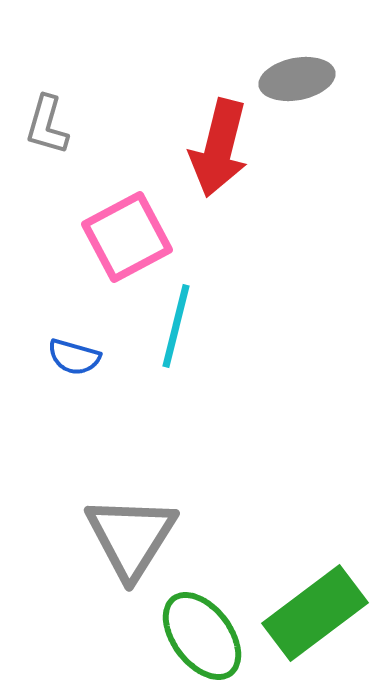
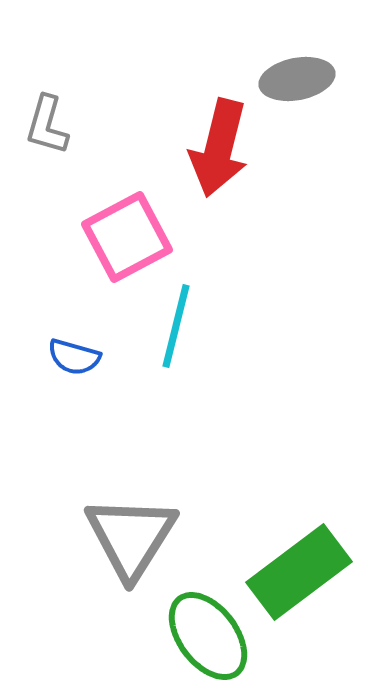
green rectangle: moved 16 px left, 41 px up
green ellipse: moved 6 px right
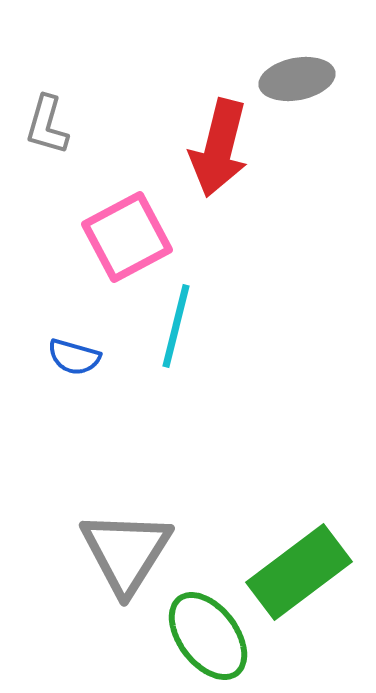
gray triangle: moved 5 px left, 15 px down
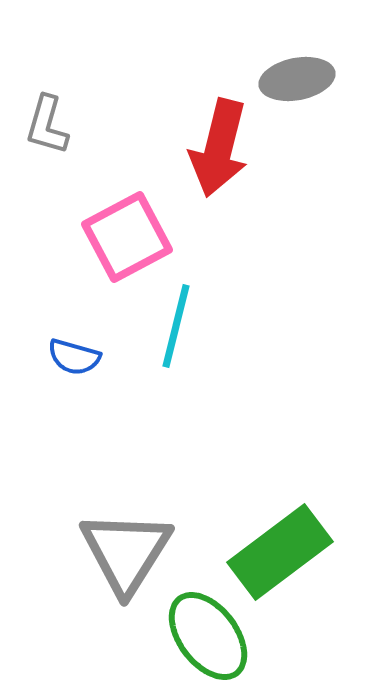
green rectangle: moved 19 px left, 20 px up
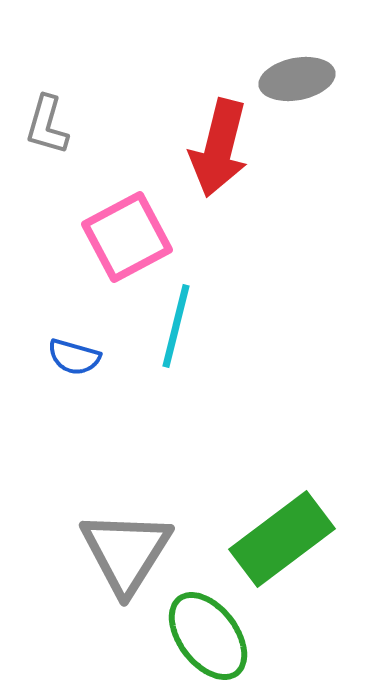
green rectangle: moved 2 px right, 13 px up
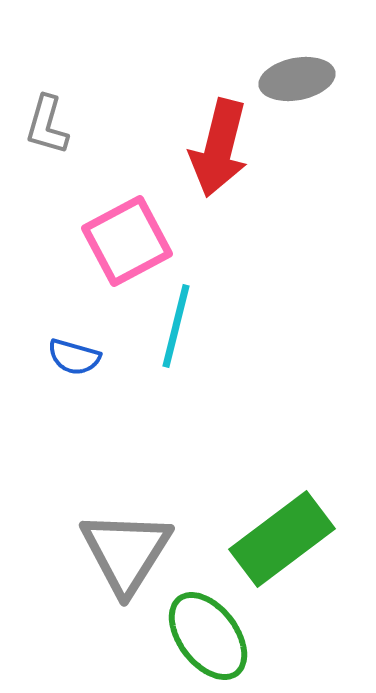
pink square: moved 4 px down
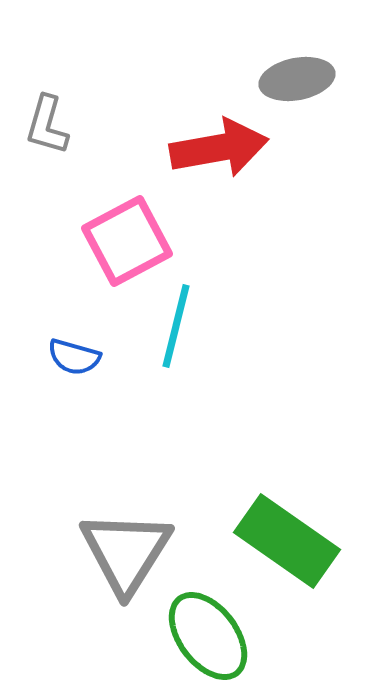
red arrow: rotated 114 degrees counterclockwise
green rectangle: moved 5 px right, 2 px down; rotated 72 degrees clockwise
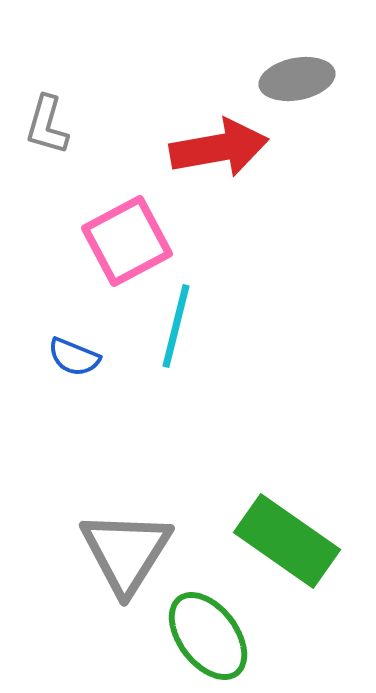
blue semicircle: rotated 6 degrees clockwise
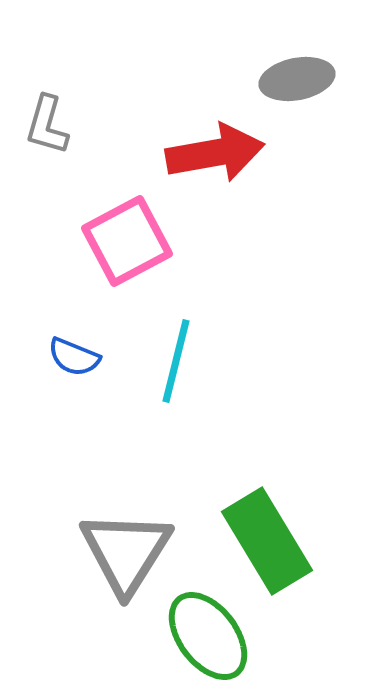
red arrow: moved 4 px left, 5 px down
cyan line: moved 35 px down
green rectangle: moved 20 px left; rotated 24 degrees clockwise
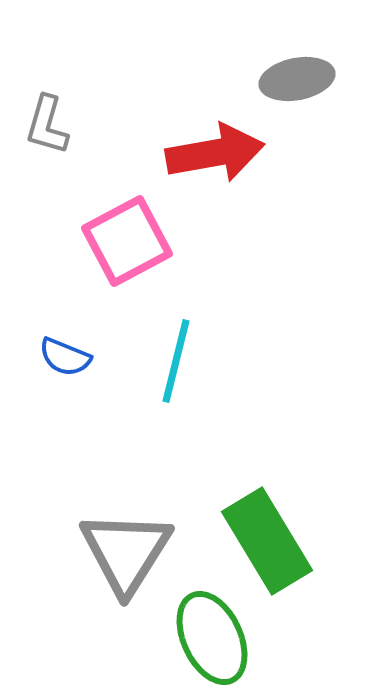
blue semicircle: moved 9 px left
green ellipse: moved 4 px right, 2 px down; rotated 12 degrees clockwise
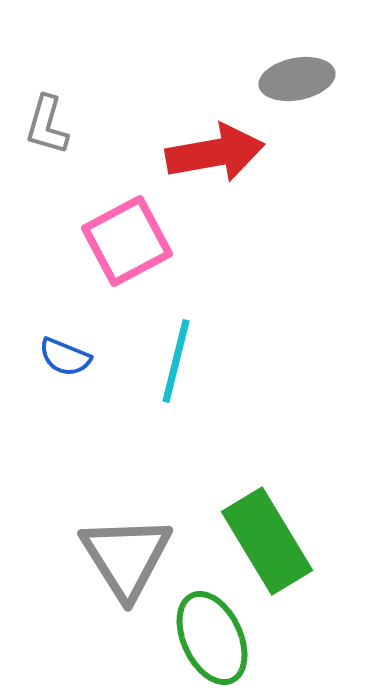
gray triangle: moved 5 px down; rotated 4 degrees counterclockwise
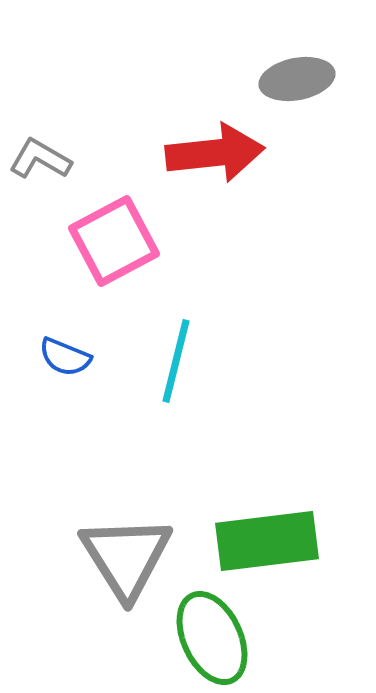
gray L-shape: moved 7 px left, 34 px down; rotated 104 degrees clockwise
red arrow: rotated 4 degrees clockwise
pink square: moved 13 px left
green rectangle: rotated 66 degrees counterclockwise
